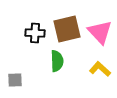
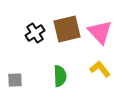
black cross: rotated 36 degrees counterclockwise
green semicircle: moved 3 px right, 15 px down
yellow L-shape: rotated 10 degrees clockwise
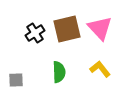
pink triangle: moved 4 px up
green semicircle: moved 1 px left, 4 px up
gray square: moved 1 px right
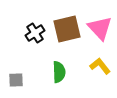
yellow L-shape: moved 3 px up
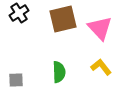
brown square: moved 4 px left, 10 px up
black cross: moved 16 px left, 20 px up
yellow L-shape: moved 1 px right, 1 px down
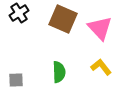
brown square: rotated 36 degrees clockwise
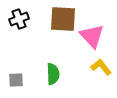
black cross: moved 6 px down; rotated 12 degrees clockwise
brown square: rotated 20 degrees counterclockwise
pink triangle: moved 8 px left, 8 px down
green semicircle: moved 6 px left, 2 px down
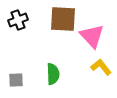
black cross: moved 1 px left, 1 px down
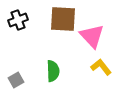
green semicircle: moved 3 px up
gray square: rotated 28 degrees counterclockwise
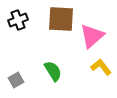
brown square: moved 2 px left
pink triangle: rotated 32 degrees clockwise
green semicircle: rotated 30 degrees counterclockwise
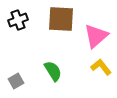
pink triangle: moved 4 px right
gray square: moved 1 px down
